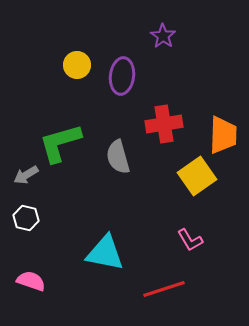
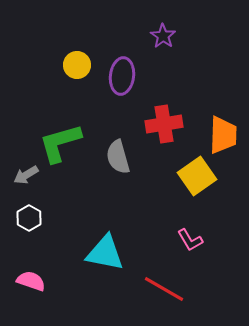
white hexagon: moved 3 px right; rotated 15 degrees clockwise
red line: rotated 48 degrees clockwise
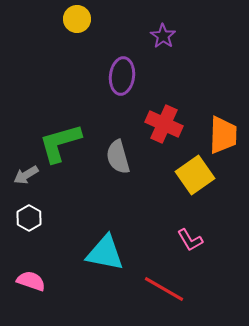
yellow circle: moved 46 px up
red cross: rotated 33 degrees clockwise
yellow square: moved 2 px left, 1 px up
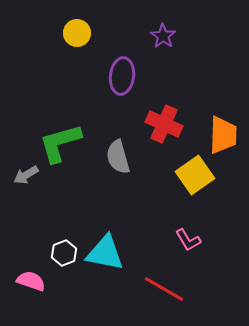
yellow circle: moved 14 px down
white hexagon: moved 35 px right, 35 px down; rotated 10 degrees clockwise
pink L-shape: moved 2 px left
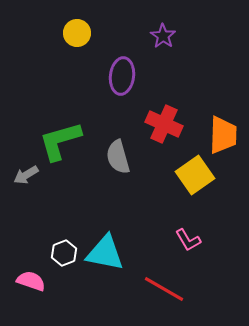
green L-shape: moved 2 px up
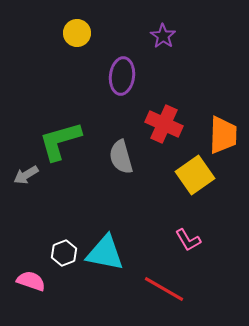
gray semicircle: moved 3 px right
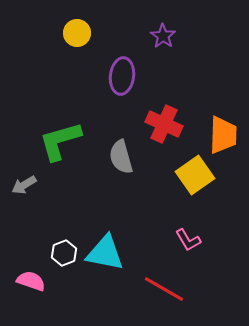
gray arrow: moved 2 px left, 10 px down
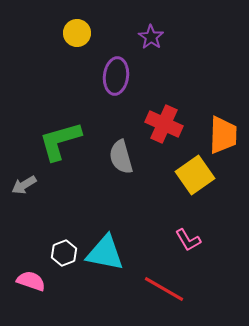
purple star: moved 12 px left, 1 px down
purple ellipse: moved 6 px left
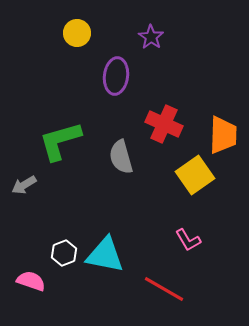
cyan triangle: moved 2 px down
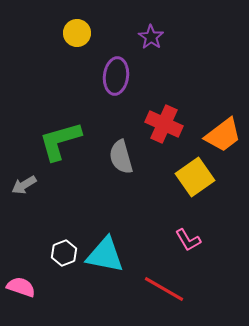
orange trapezoid: rotated 51 degrees clockwise
yellow square: moved 2 px down
pink semicircle: moved 10 px left, 6 px down
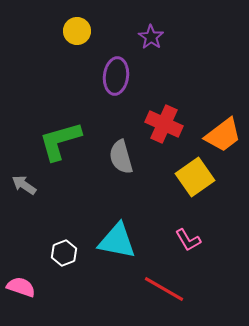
yellow circle: moved 2 px up
gray arrow: rotated 65 degrees clockwise
cyan triangle: moved 12 px right, 14 px up
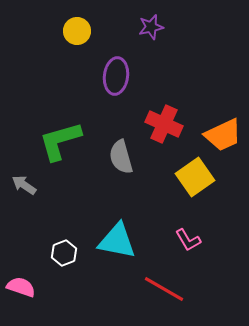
purple star: moved 10 px up; rotated 25 degrees clockwise
orange trapezoid: rotated 12 degrees clockwise
